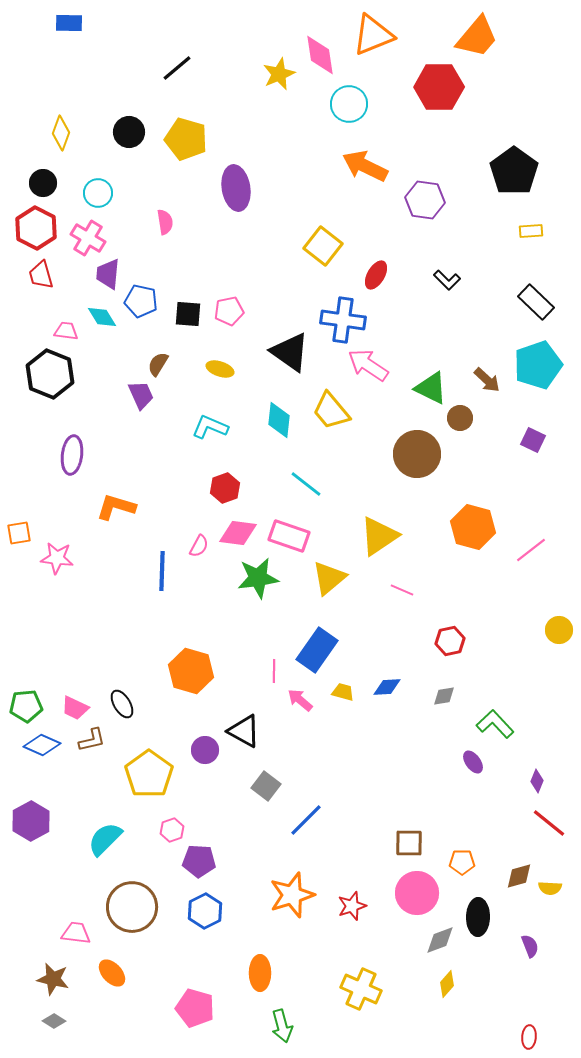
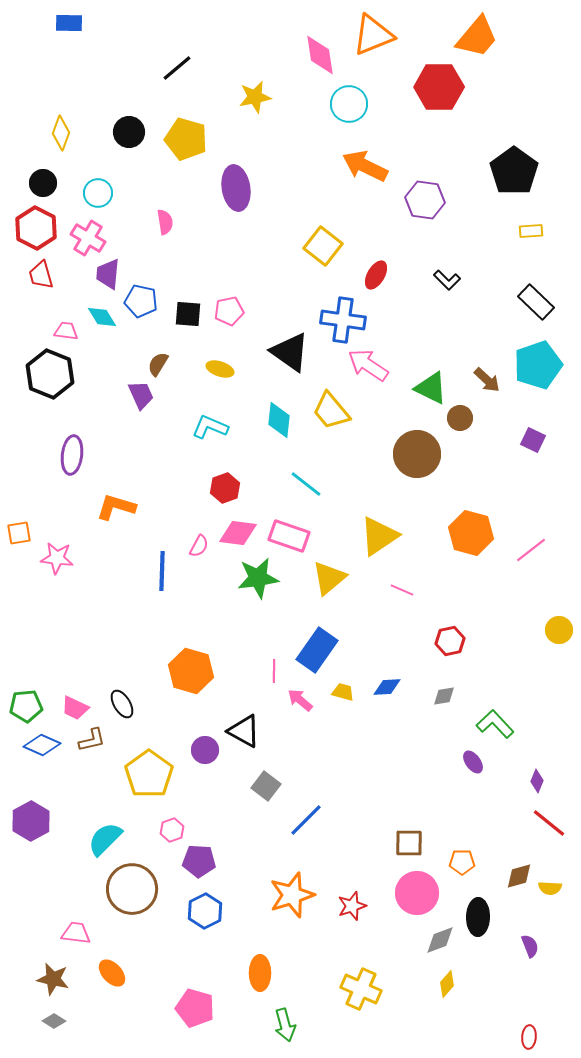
yellow star at (279, 74): moved 24 px left, 23 px down; rotated 12 degrees clockwise
orange hexagon at (473, 527): moved 2 px left, 6 px down
brown circle at (132, 907): moved 18 px up
green arrow at (282, 1026): moved 3 px right, 1 px up
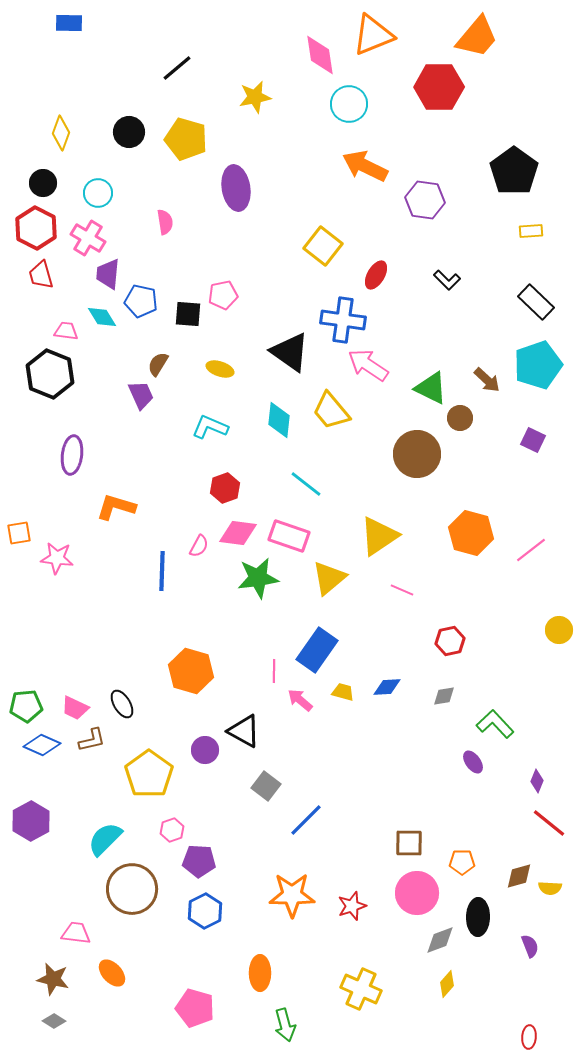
pink pentagon at (229, 311): moved 6 px left, 16 px up
orange star at (292, 895): rotated 18 degrees clockwise
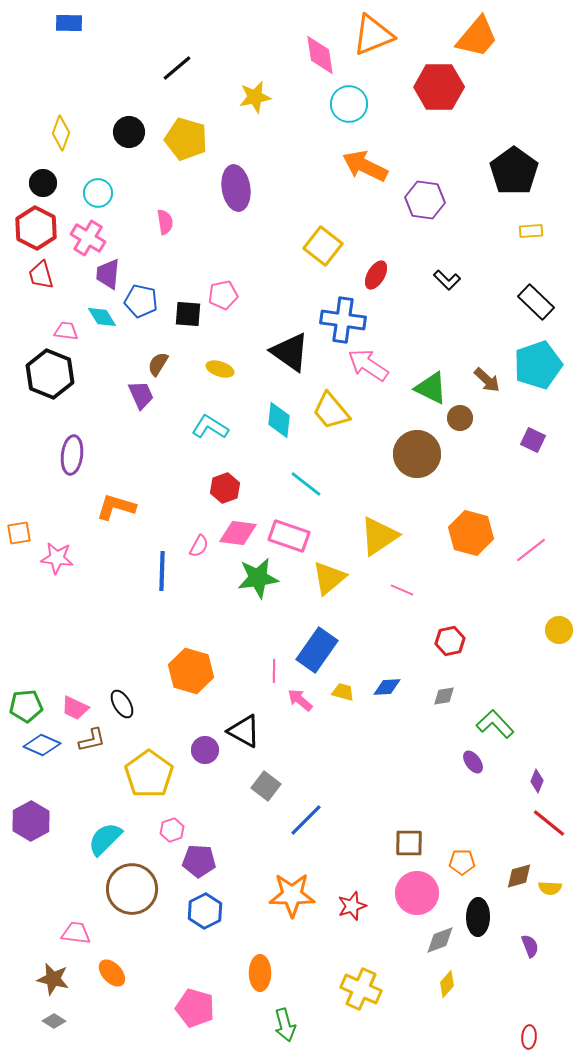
cyan L-shape at (210, 427): rotated 9 degrees clockwise
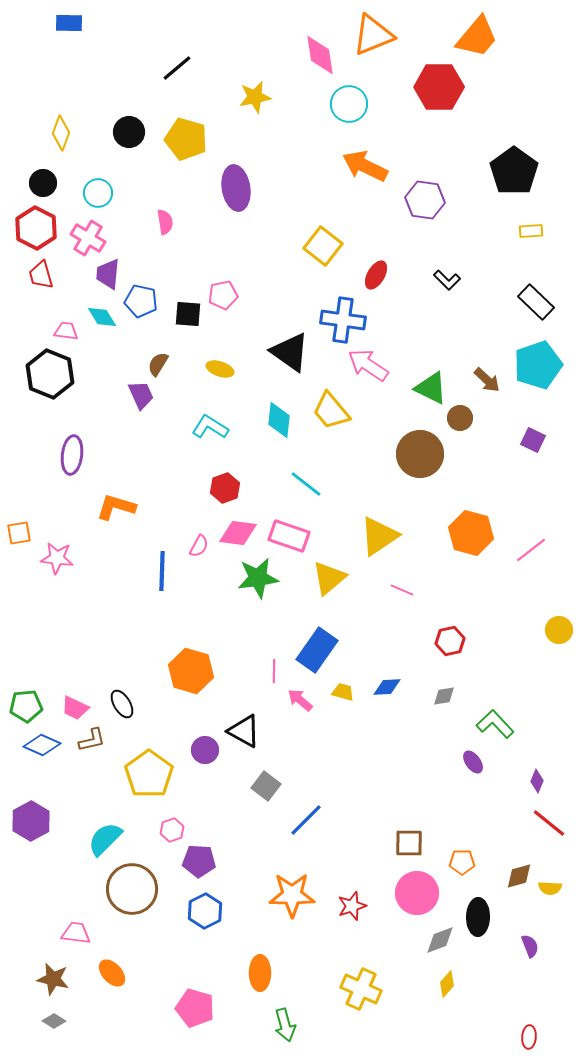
brown circle at (417, 454): moved 3 px right
